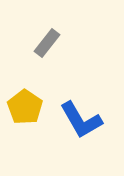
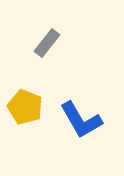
yellow pentagon: rotated 12 degrees counterclockwise
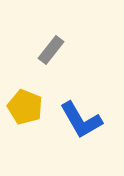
gray rectangle: moved 4 px right, 7 px down
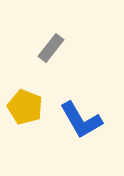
gray rectangle: moved 2 px up
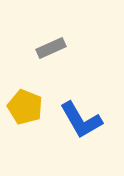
gray rectangle: rotated 28 degrees clockwise
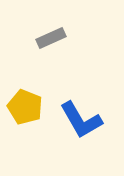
gray rectangle: moved 10 px up
